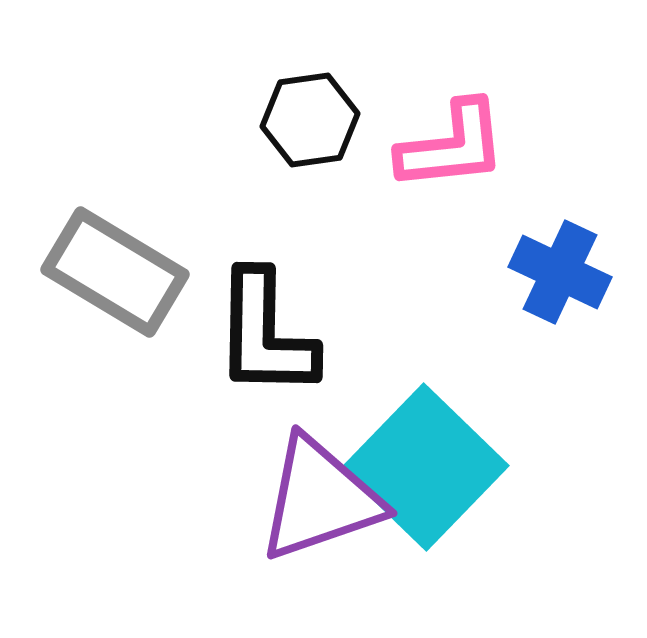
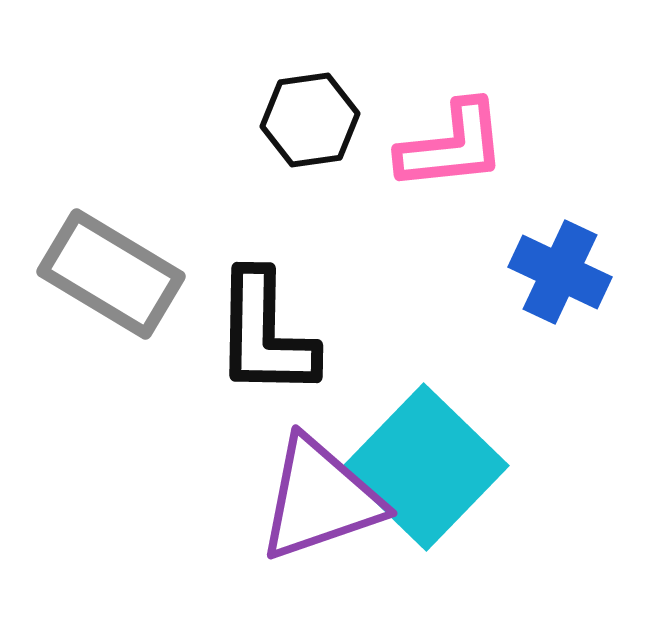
gray rectangle: moved 4 px left, 2 px down
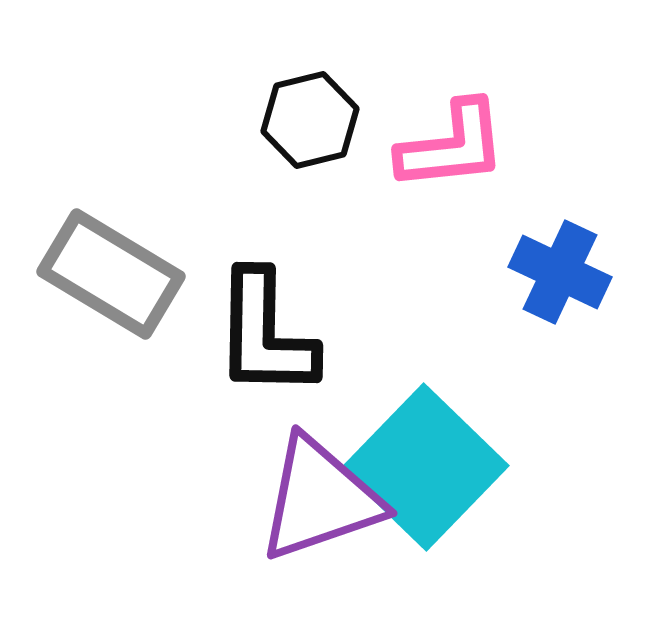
black hexagon: rotated 6 degrees counterclockwise
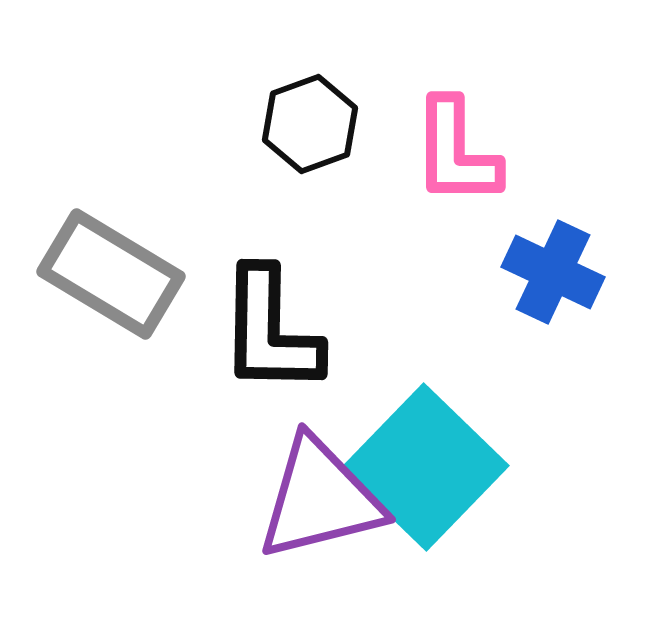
black hexagon: moved 4 px down; rotated 6 degrees counterclockwise
pink L-shape: moved 4 px right, 6 px down; rotated 96 degrees clockwise
blue cross: moved 7 px left
black L-shape: moved 5 px right, 3 px up
purple triangle: rotated 5 degrees clockwise
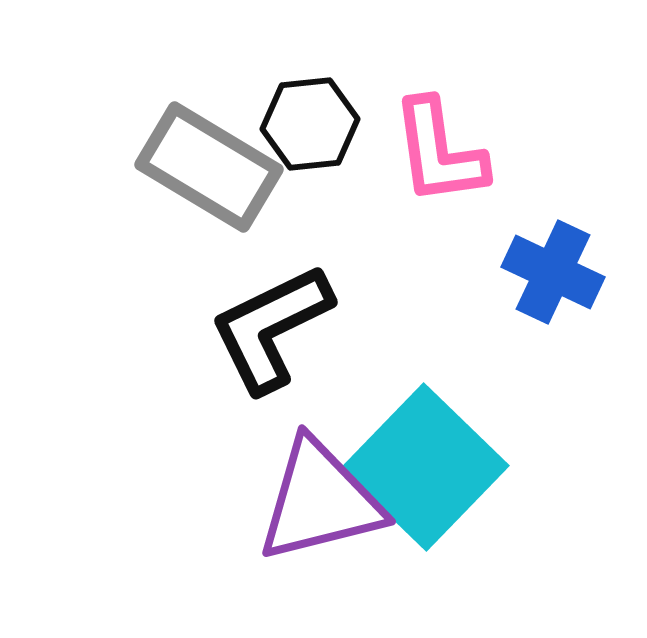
black hexagon: rotated 14 degrees clockwise
pink L-shape: moved 17 px left; rotated 8 degrees counterclockwise
gray rectangle: moved 98 px right, 107 px up
black L-shape: moved 1 px right, 3 px up; rotated 63 degrees clockwise
purple triangle: moved 2 px down
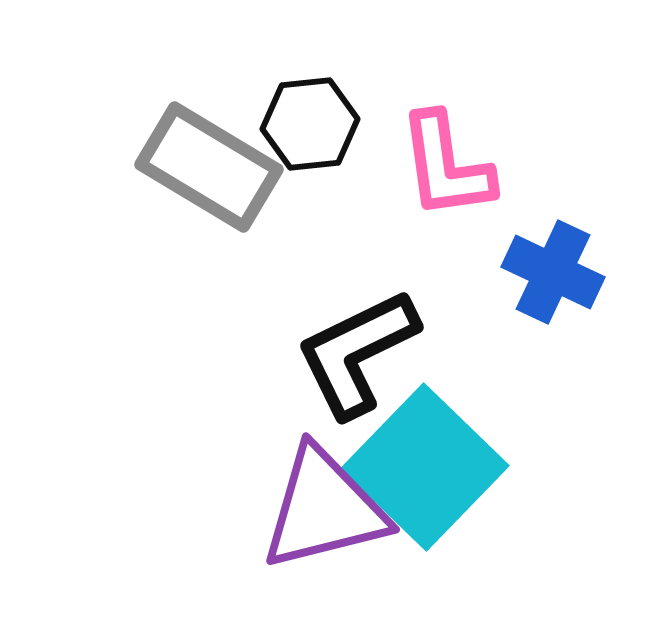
pink L-shape: moved 7 px right, 14 px down
black L-shape: moved 86 px right, 25 px down
purple triangle: moved 4 px right, 8 px down
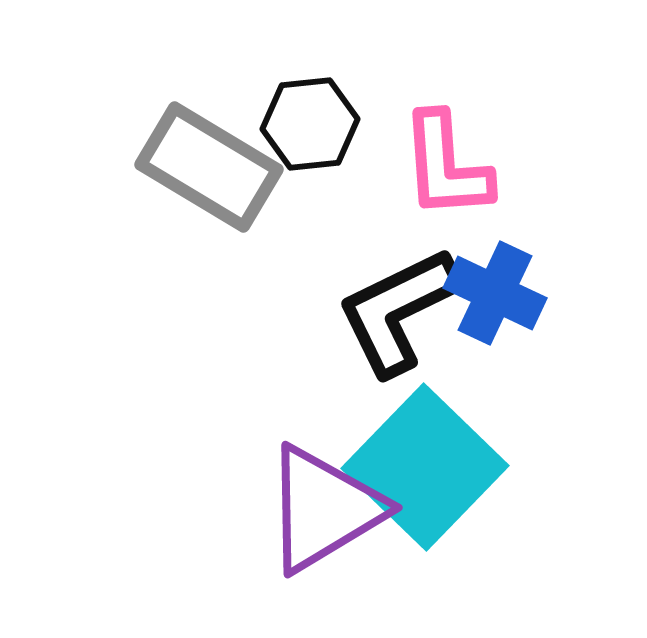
pink L-shape: rotated 4 degrees clockwise
blue cross: moved 58 px left, 21 px down
black L-shape: moved 41 px right, 42 px up
purple triangle: rotated 17 degrees counterclockwise
